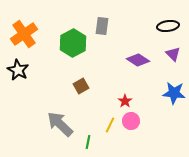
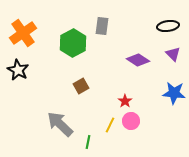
orange cross: moved 1 px left, 1 px up
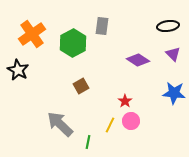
orange cross: moved 9 px right, 1 px down
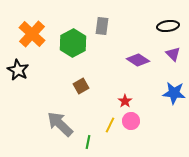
orange cross: rotated 12 degrees counterclockwise
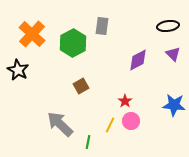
purple diamond: rotated 60 degrees counterclockwise
blue star: moved 12 px down
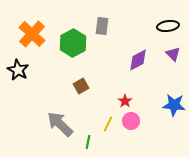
yellow line: moved 2 px left, 1 px up
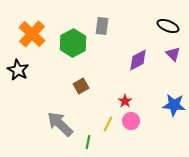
black ellipse: rotated 30 degrees clockwise
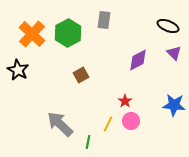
gray rectangle: moved 2 px right, 6 px up
green hexagon: moved 5 px left, 10 px up
purple triangle: moved 1 px right, 1 px up
brown square: moved 11 px up
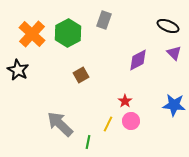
gray rectangle: rotated 12 degrees clockwise
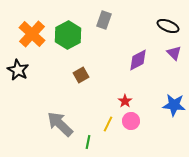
green hexagon: moved 2 px down
